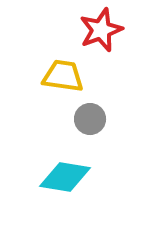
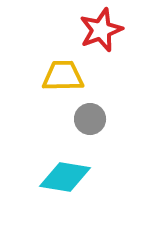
yellow trapezoid: rotated 9 degrees counterclockwise
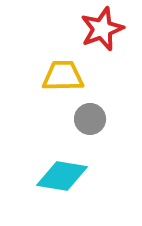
red star: moved 1 px right, 1 px up
cyan diamond: moved 3 px left, 1 px up
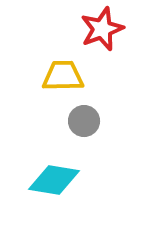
gray circle: moved 6 px left, 2 px down
cyan diamond: moved 8 px left, 4 px down
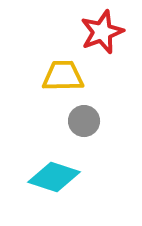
red star: moved 3 px down
cyan diamond: moved 3 px up; rotated 9 degrees clockwise
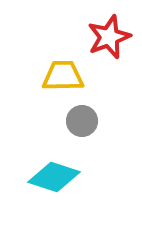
red star: moved 7 px right, 5 px down
gray circle: moved 2 px left
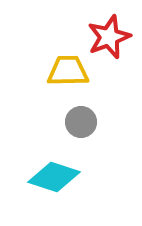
yellow trapezoid: moved 5 px right, 5 px up
gray circle: moved 1 px left, 1 px down
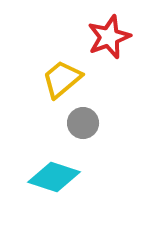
yellow trapezoid: moved 6 px left, 8 px down; rotated 39 degrees counterclockwise
gray circle: moved 2 px right, 1 px down
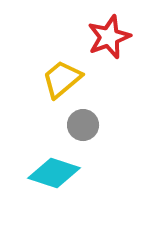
gray circle: moved 2 px down
cyan diamond: moved 4 px up
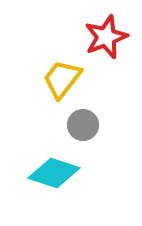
red star: moved 3 px left
yellow trapezoid: rotated 12 degrees counterclockwise
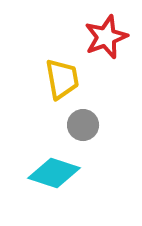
yellow trapezoid: rotated 132 degrees clockwise
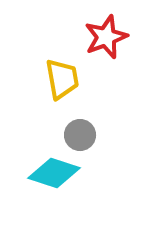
gray circle: moved 3 px left, 10 px down
